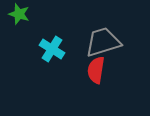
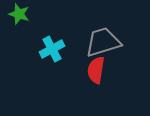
cyan cross: rotated 30 degrees clockwise
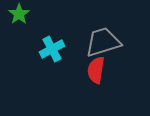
green star: rotated 20 degrees clockwise
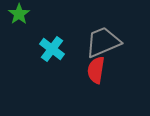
gray trapezoid: rotated 6 degrees counterclockwise
cyan cross: rotated 25 degrees counterclockwise
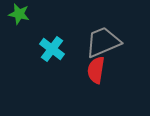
green star: rotated 25 degrees counterclockwise
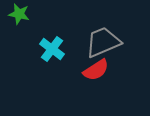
red semicircle: rotated 132 degrees counterclockwise
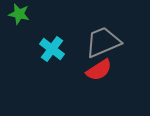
red semicircle: moved 3 px right
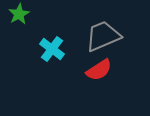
green star: rotated 30 degrees clockwise
gray trapezoid: moved 6 px up
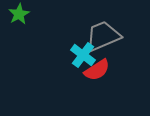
cyan cross: moved 31 px right, 6 px down
red semicircle: moved 2 px left
